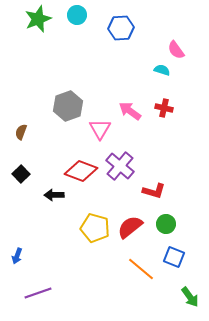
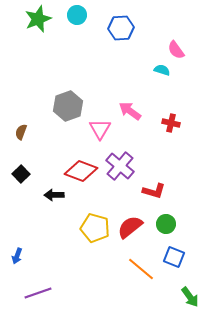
red cross: moved 7 px right, 15 px down
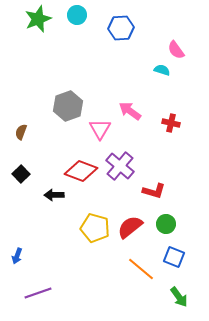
green arrow: moved 11 px left
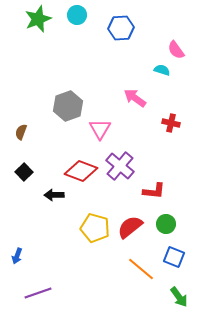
pink arrow: moved 5 px right, 13 px up
black square: moved 3 px right, 2 px up
red L-shape: rotated 10 degrees counterclockwise
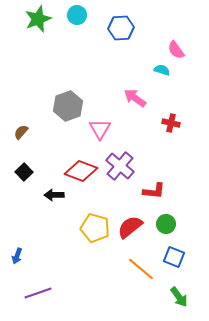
brown semicircle: rotated 21 degrees clockwise
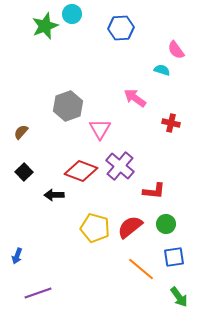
cyan circle: moved 5 px left, 1 px up
green star: moved 7 px right, 7 px down
blue square: rotated 30 degrees counterclockwise
